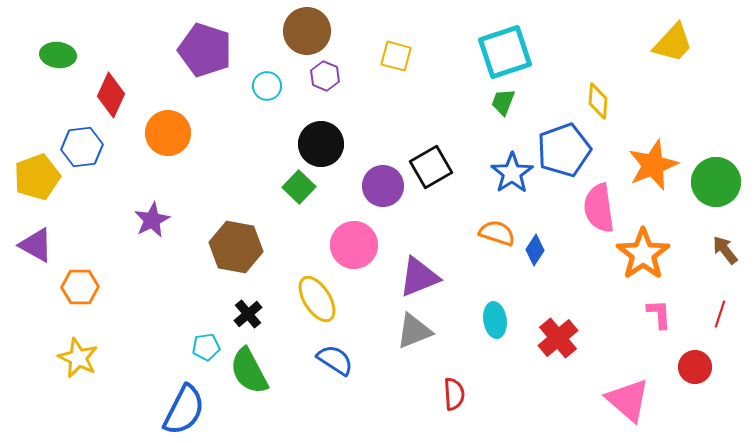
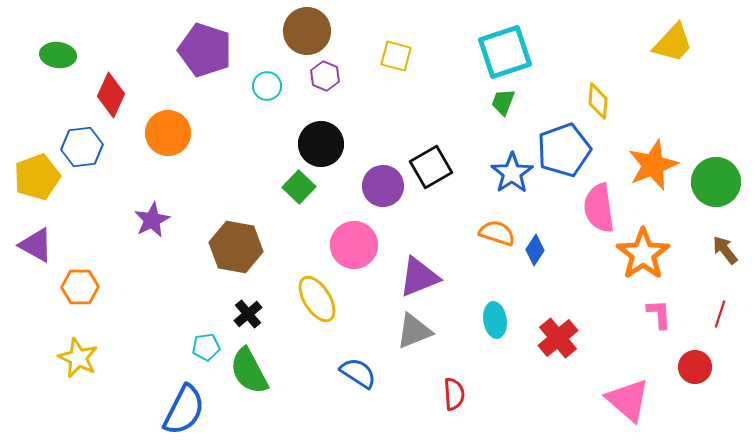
blue semicircle at (335, 360): moved 23 px right, 13 px down
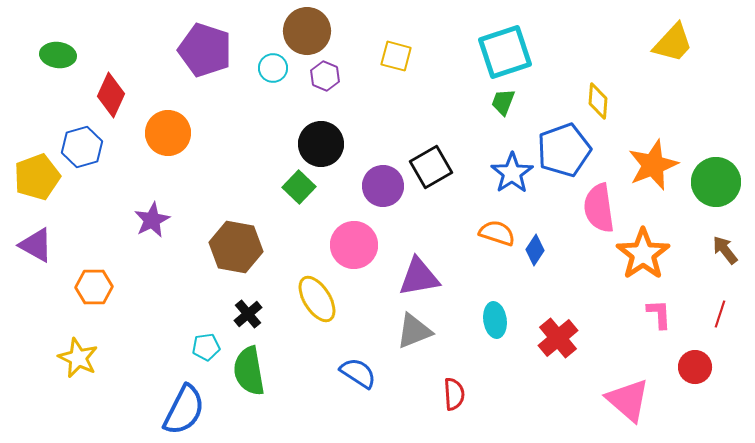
cyan circle at (267, 86): moved 6 px right, 18 px up
blue hexagon at (82, 147): rotated 9 degrees counterclockwise
purple triangle at (419, 277): rotated 12 degrees clockwise
orange hexagon at (80, 287): moved 14 px right
green semicircle at (249, 371): rotated 18 degrees clockwise
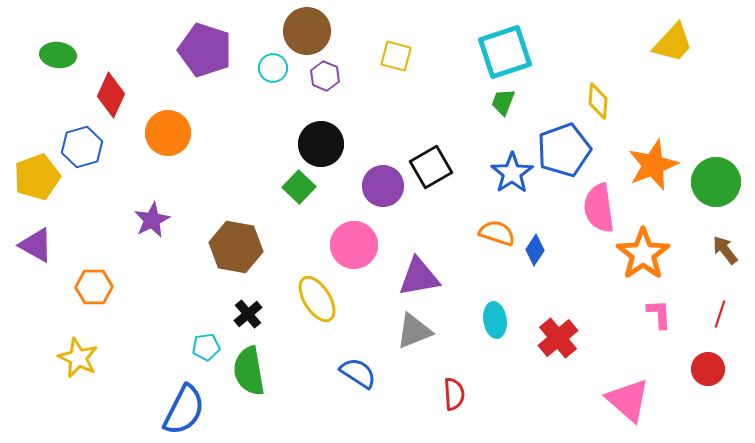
red circle at (695, 367): moved 13 px right, 2 px down
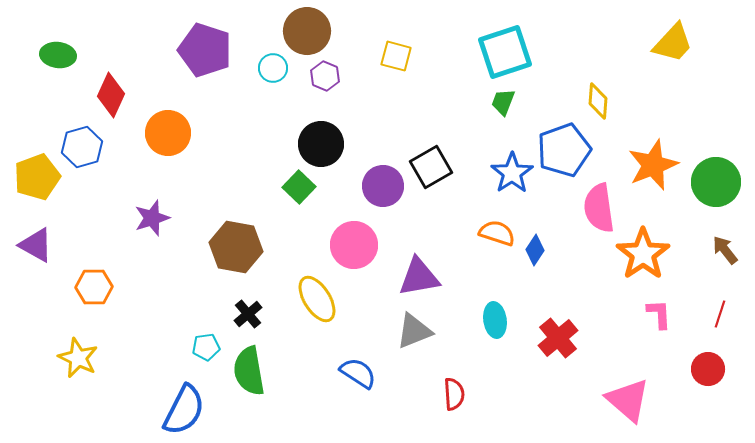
purple star at (152, 220): moved 2 px up; rotated 9 degrees clockwise
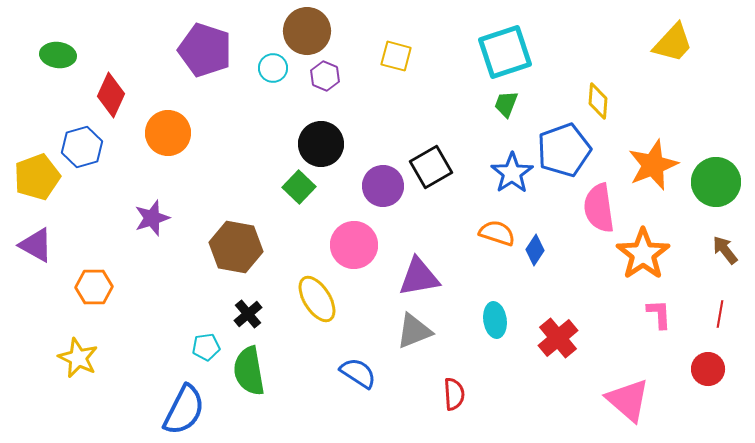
green trapezoid at (503, 102): moved 3 px right, 2 px down
red line at (720, 314): rotated 8 degrees counterclockwise
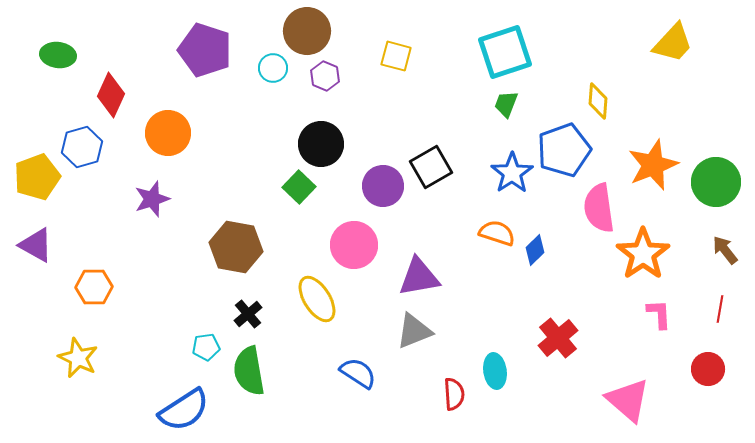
purple star at (152, 218): moved 19 px up
blue diamond at (535, 250): rotated 12 degrees clockwise
red line at (720, 314): moved 5 px up
cyan ellipse at (495, 320): moved 51 px down
blue semicircle at (184, 410): rotated 30 degrees clockwise
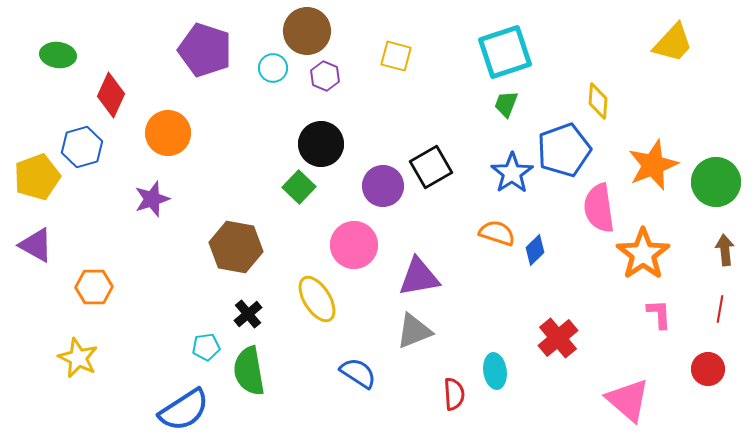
brown arrow at (725, 250): rotated 32 degrees clockwise
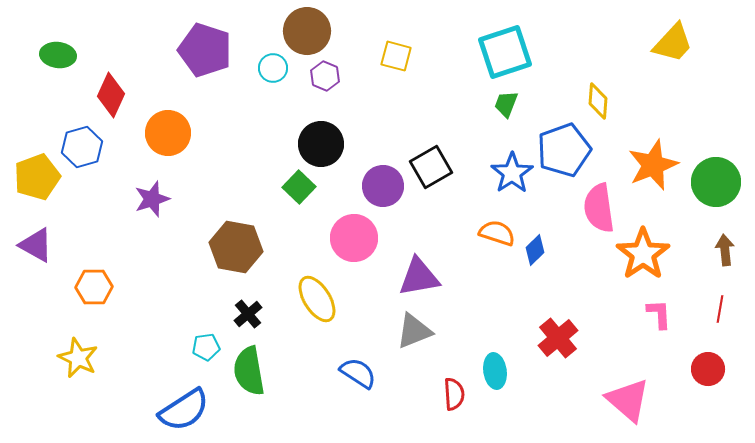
pink circle at (354, 245): moved 7 px up
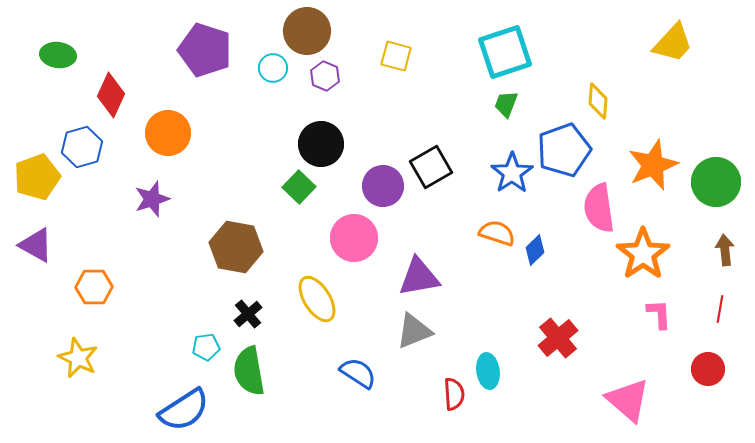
cyan ellipse at (495, 371): moved 7 px left
